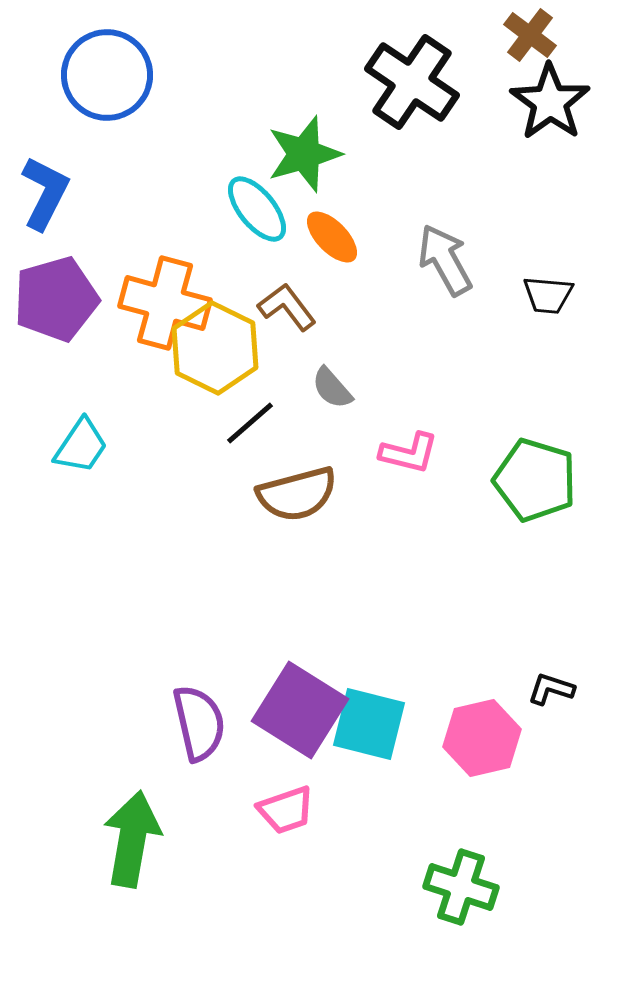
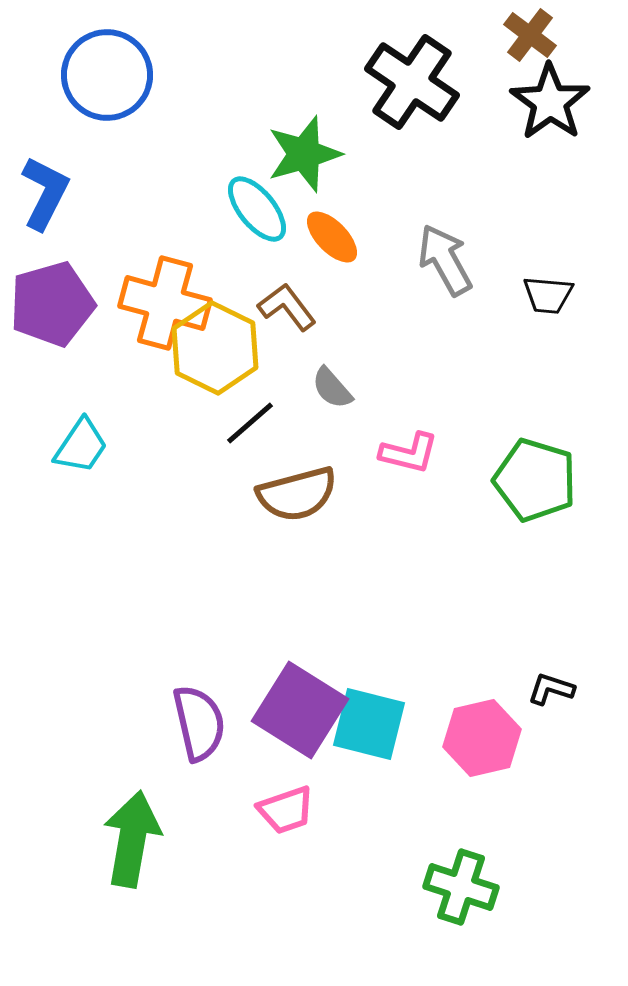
purple pentagon: moved 4 px left, 5 px down
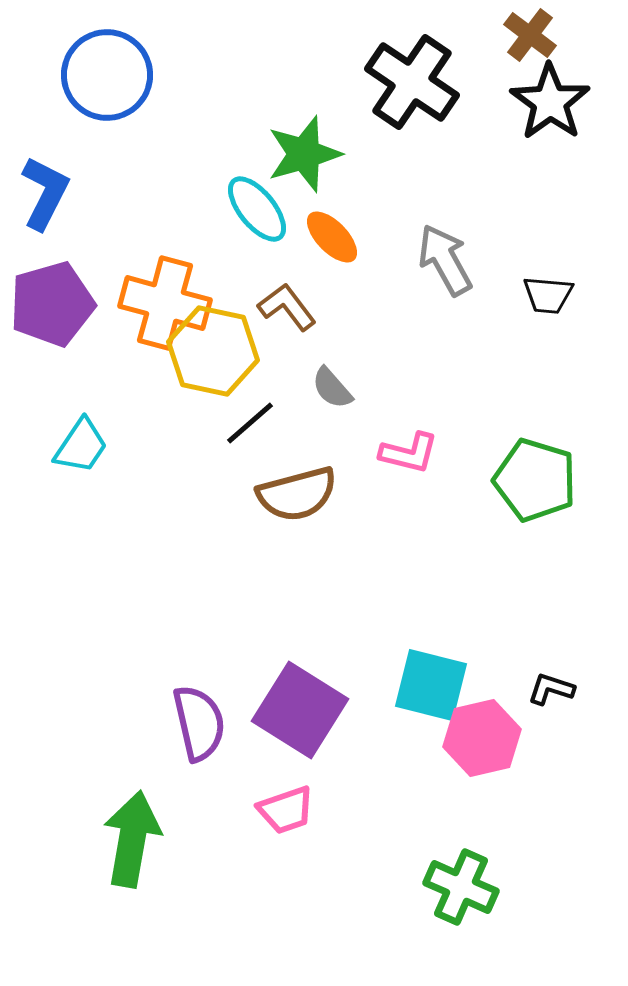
yellow hexagon: moved 2 px left, 3 px down; rotated 14 degrees counterclockwise
cyan square: moved 62 px right, 39 px up
green cross: rotated 6 degrees clockwise
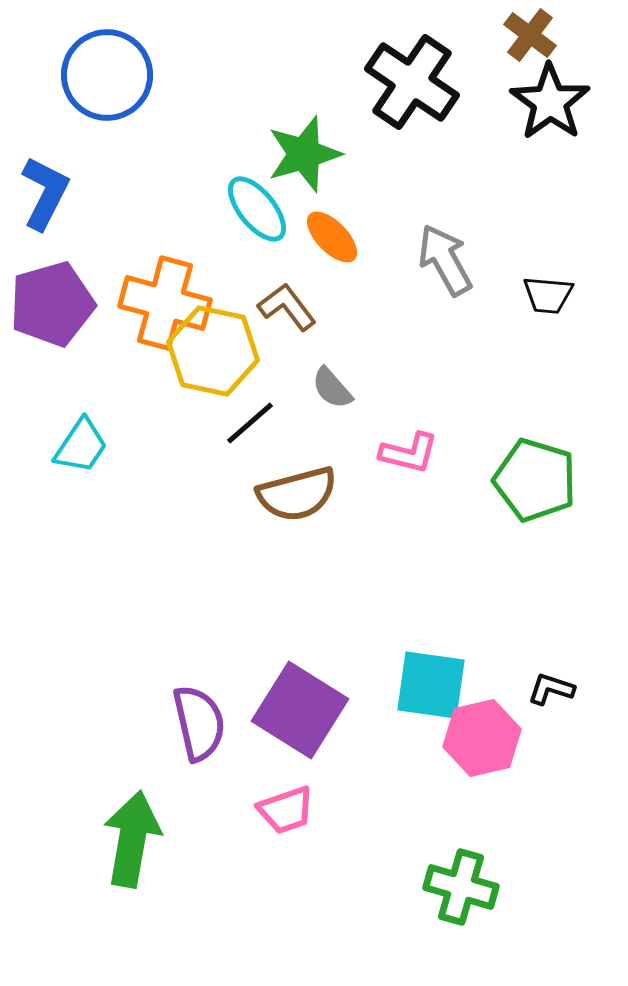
cyan square: rotated 6 degrees counterclockwise
green cross: rotated 8 degrees counterclockwise
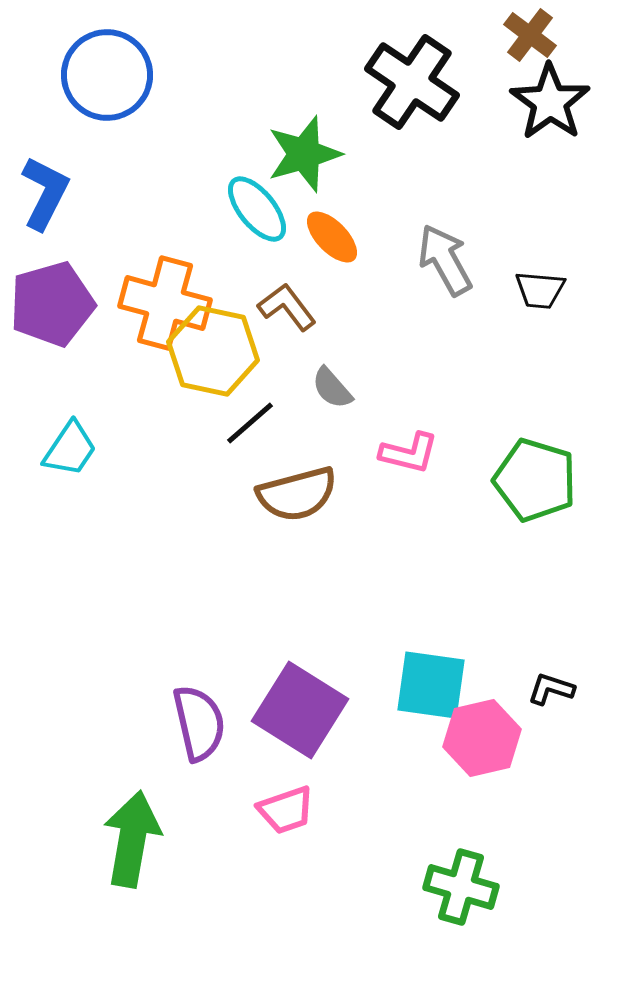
black trapezoid: moved 8 px left, 5 px up
cyan trapezoid: moved 11 px left, 3 px down
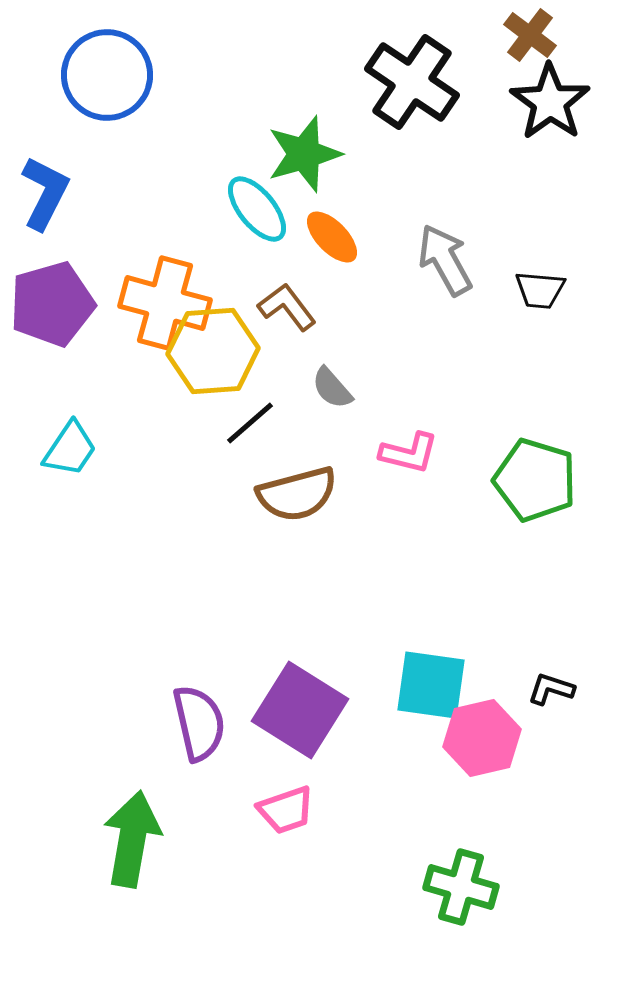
yellow hexagon: rotated 16 degrees counterclockwise
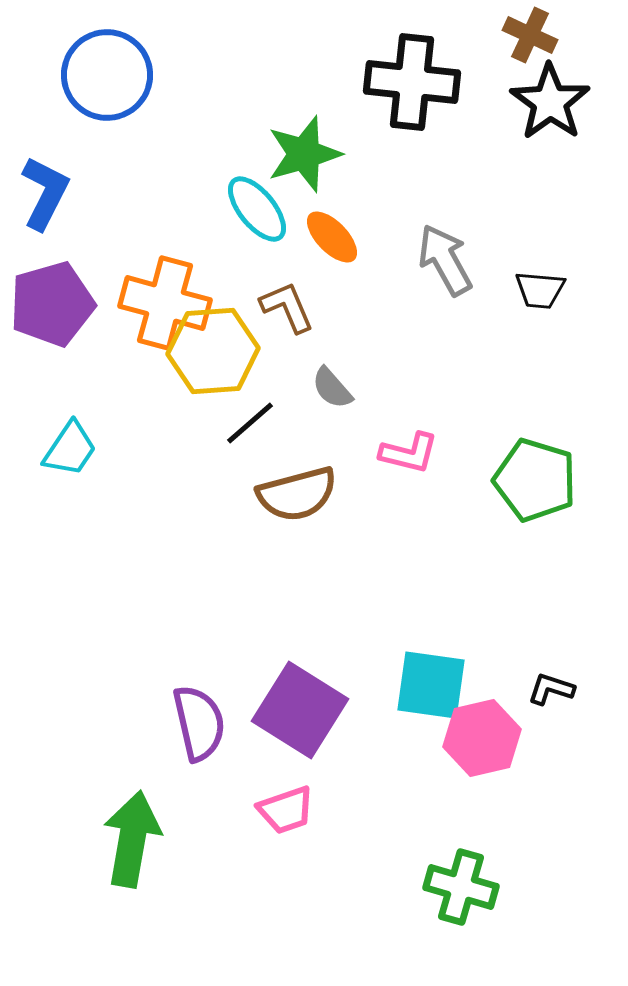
brown cross: rotated 12 degrees counterclockwise
black cross: rotated 28 degrees counterclockwise
brown L-shape: rotated 14 degrees clockwise
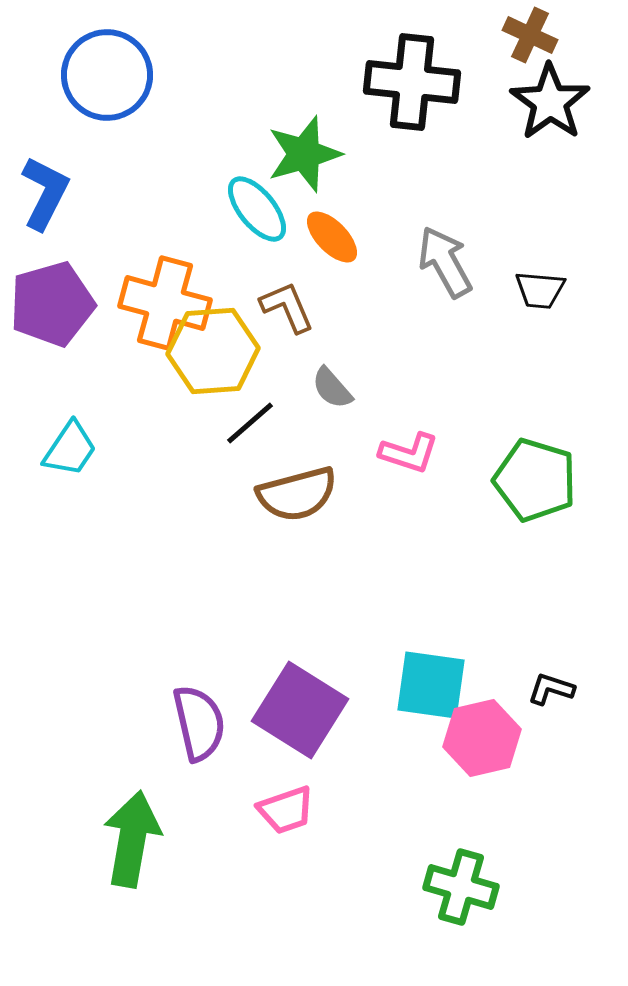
gray arrow: moved 2 px down
pink L-shape: rotated 4 degrees clockwise
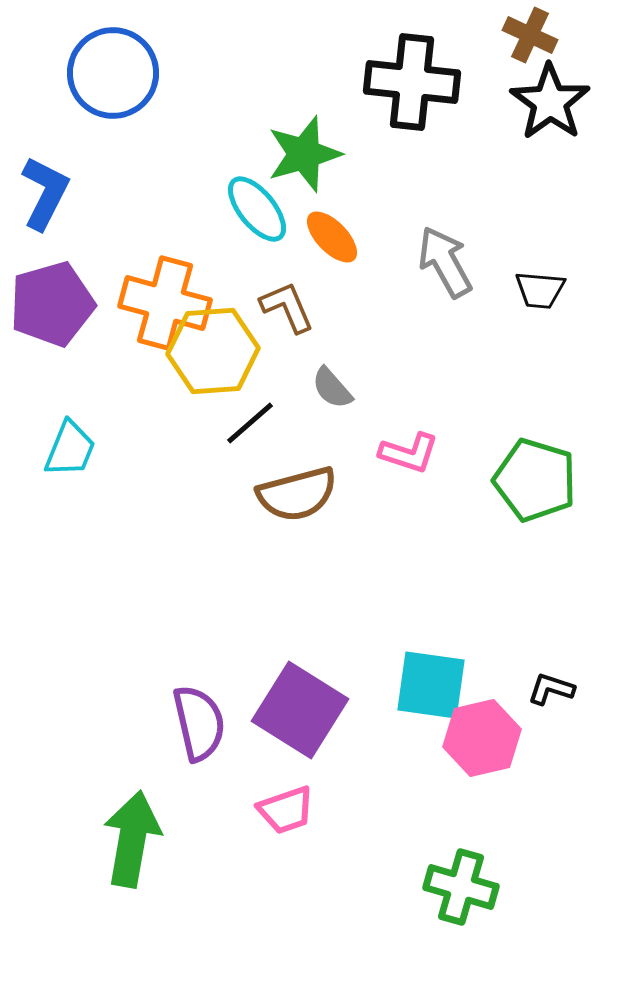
blue circle: moved 6 px right, 2 px up
cyan trapezoid: rotated 12 degrees counterclockwise
